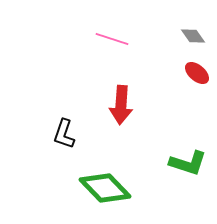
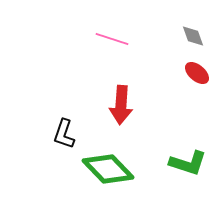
gray diamond: rotated 15 degrees clockwise
green diamond: moved 3 px right, 19 px up
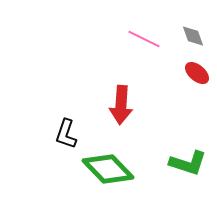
pink line: moved 32 px right; rotated 8 degrees clockwise
black L-shape: moved 2 px right
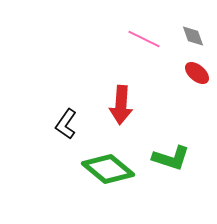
black L-shape: moved 10 px up; rotated 16 degrees clockwise
green L-shape: moved 17 px left, 5 px up
green diamond: rotated 6 degrees counterclockwise
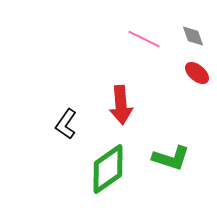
red arrow: rotated 9 degrees counterclockwise
green diamond: rotated 75 degrees counterclockwise
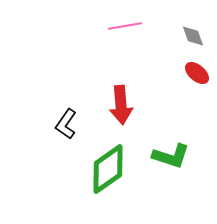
pink line: moved 19 px left, 13 px up; rotated 36 degrees counterclockwise
green L-shape: moved 2 px up
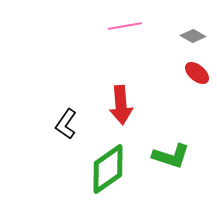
gray diamond: rotated 40 degrees counterclockwise
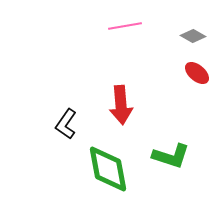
green diamond: rotated 66 degrees counterclockwise
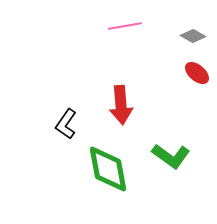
green L-shape: rotated 18 degrees clockwise
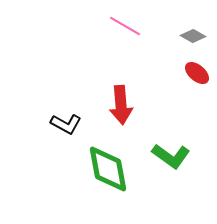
pink line: rotated 40 degrees clockwise
black L-shape: rotated 96 degrees counterclockwise
